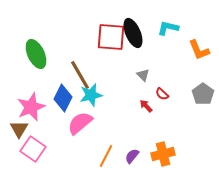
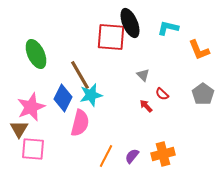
black ellipse: moved 3 px left, 10 px up
pink semicircle: rotated 144 degrees clockwise
pink square: rotated 30 degrees counterclockwise
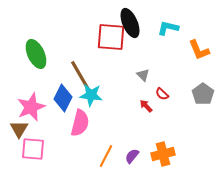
cyan star: rotated 20 degrees clockwise
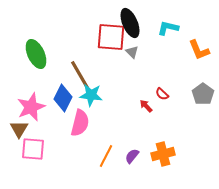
gray triangle: moved 11 px left, 23 px up
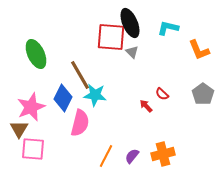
cyan star: moved 4 px right
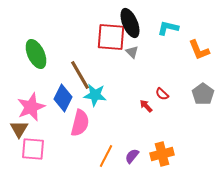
orange cross: moved 1 px left
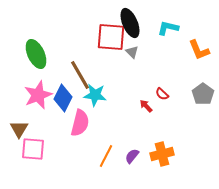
pink star: moved 7 px right, 12 px up
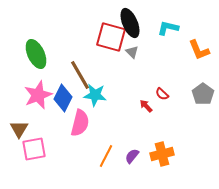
red square: rotated 12 degrees clockwise
pink square: moved 1 px right; rotated 15 degrees counterclockwise
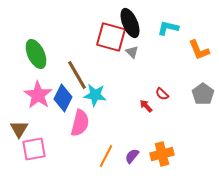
brown line: moved 3 px left
pink star: rotated 16 degrees counterclockwise
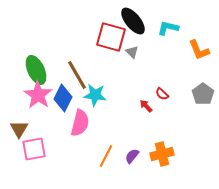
black ellipse: moved 3 px right, 2 px up; rotated 16 degrees counterclockwise
green ellipse: moved 16 px down
